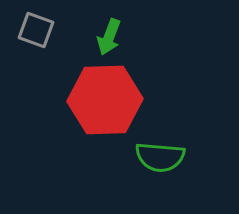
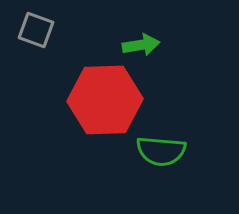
green arrow: moved 32 px right, 8 px down; rotated 120 degrees counterclockwise
green semicircle: moved 1 px right, 6 px up
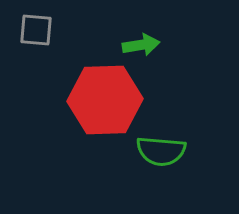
gray square: rotated 15 degrees counterclockwise
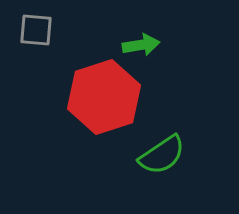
red hexagon: moved 1 px left, 3 px up; rotated 16 degrees counterclockwise
green semicircle: moved 1 px right, 4 px down; rotated 39 degrees counterclockwise
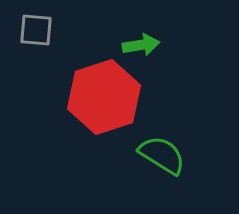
green semicircle: rotated 114 degrees counterclockwise
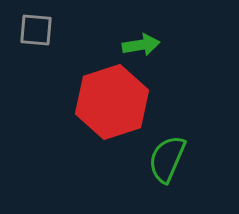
red hexagon: moved 8 px right, 5 px down
green semicircle: moved 5 px right, 4 px down; rotated 99 degrees counterclockwise
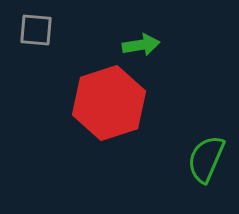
red hexagon: moved 3 px left, 1 px down
green semicircle: moved 39 px right
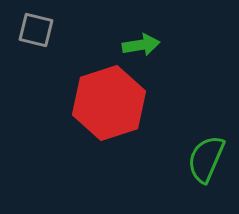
gray square: rotated 9 degrees clockwise
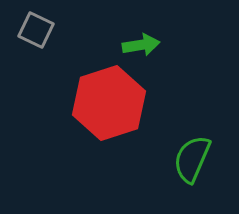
gray square: rotated 12 degrees clockwise
green semicircle: moved 14 px left
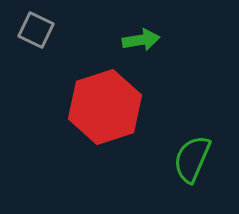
green arrow: moved 5 px up
red hexagon: moved 4 px left, 4 px down
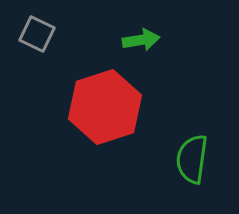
gray square: moved 1 px right, 4 px down
green semicircle: rotated 15 degrees counterclockwise
